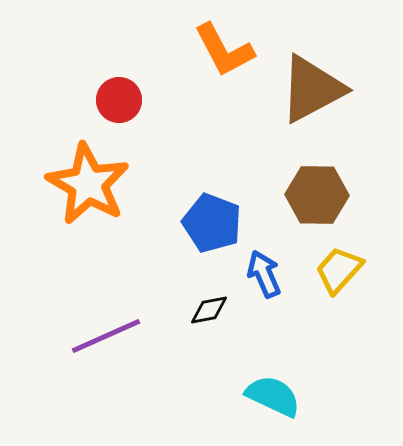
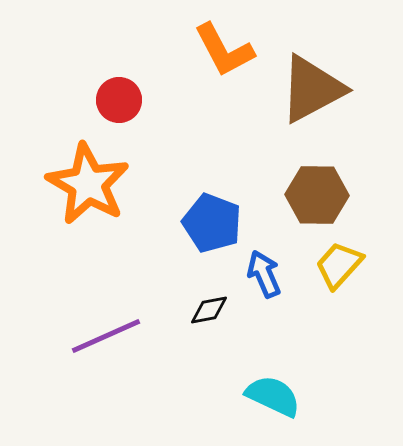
yellow trapezoid: moved 5 px up
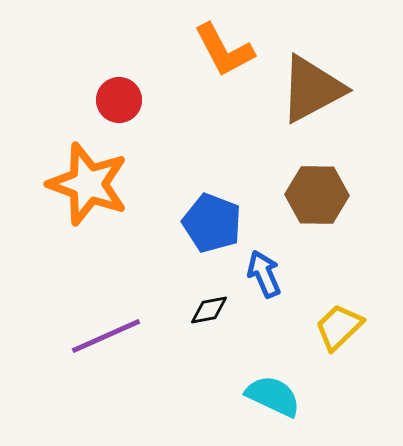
orange star: rotated 10 degrees counterclockwise
yellow trapezoid: moved 62 px down; rotated 4 degrees clockwise
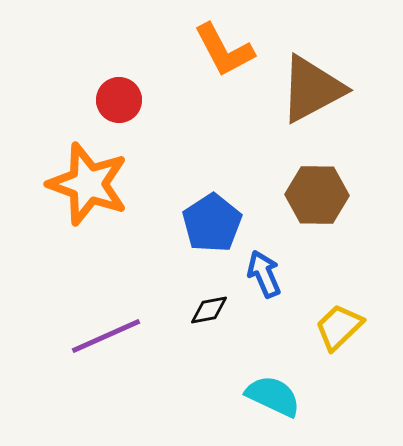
blue pentagon: rotated 18 degrees clockwise
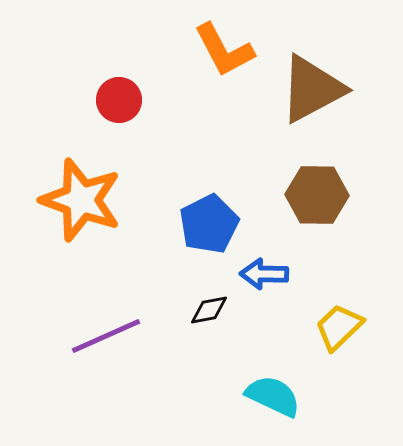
orange star: moved 7 px left, 16 px down
blue pentagon: moved 3 px left, 1 px down; rotated 6 degrees clockwise
blue arrow: rotated 66 degrees counterclockwise
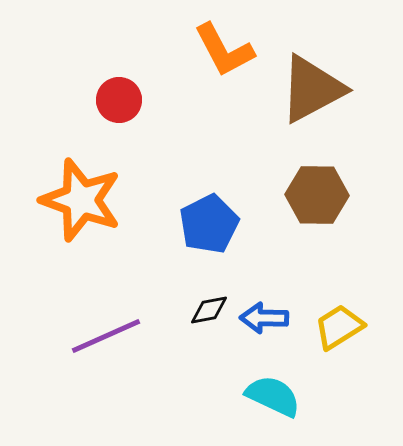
blue arrow: moved 44 px down
yellow trapezoid: rotated 12 degrees clockwise
